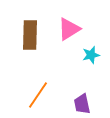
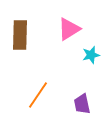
brown rectangle: moved 10 px left
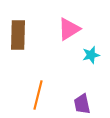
brown rectangle: moved 2 px left
orange line: rotated 20 degrees counterclockwise
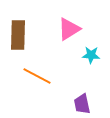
cyan star: rotated 18 degrees clockwise
orange line: moved 1 px left, 19 px up; rotated 76 degrees counterclockwise
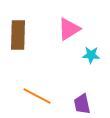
orange line: moved 20 px down
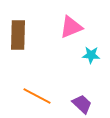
pink triangle: moved 2 px right, 2 px up; rotated 10 degrees clockwise
purple trapezoid: rotated 145 degrees clockwise
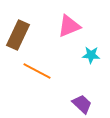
pink triangle: moved 2 px left, 1 px up
brown rectangle: rotated 24 degrees clockwise
orange line: moved 25 px up
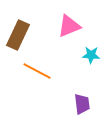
purple trapezoid: rotated 40 degrees clockwise
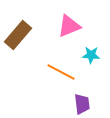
brown rectangle: rotated 16 degrees clockwise
orange line: moved 24 px right, 1 px down
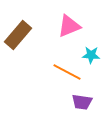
orange line: moved 6 px right
purple trapezoid: moved 2 px up; rotated 105 degrees clockwise
